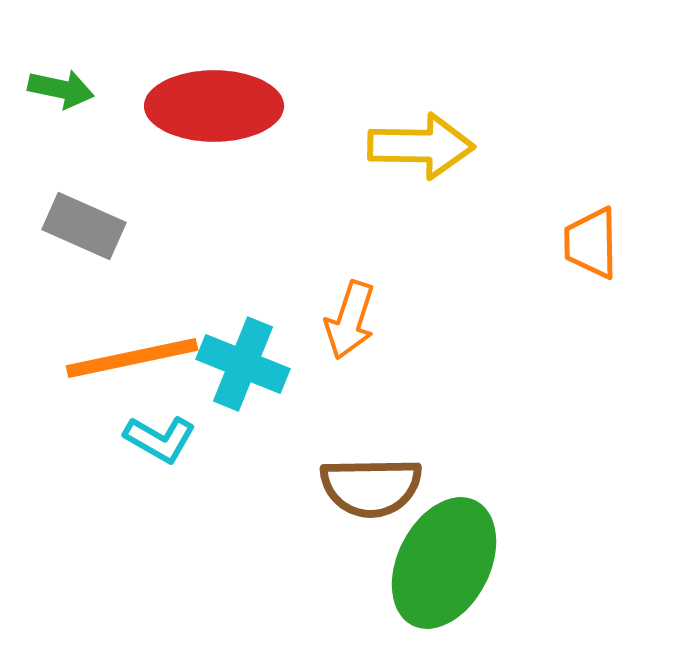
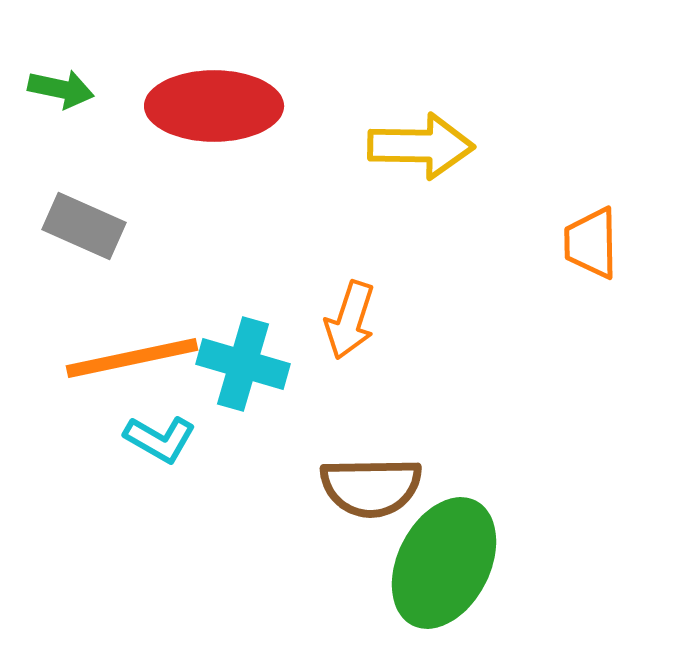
cyan cross: rotated 6 degrees counterclockwise
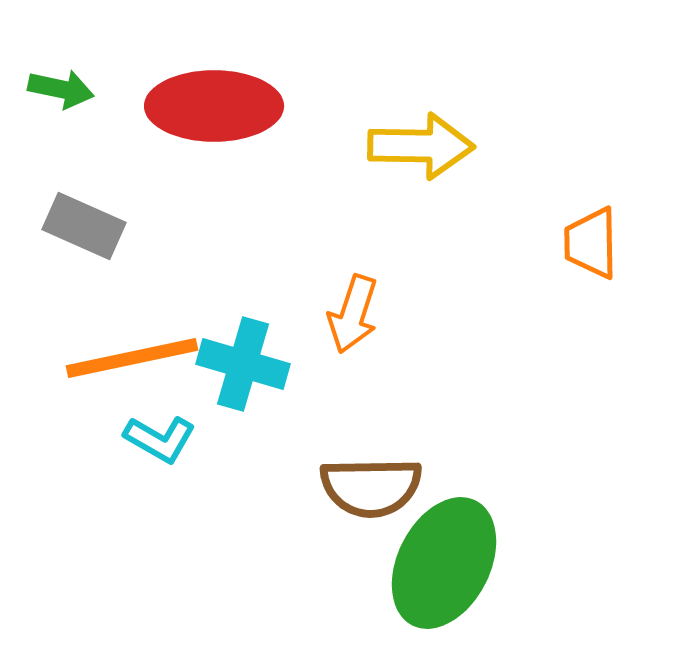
orange arrow: moved 3 px right, 6 px up
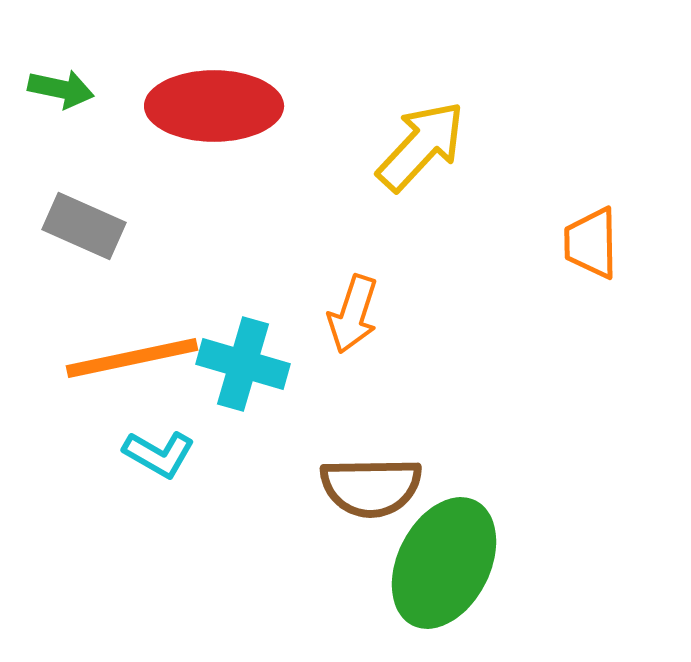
yellow arrow: rotated 48 degrees counterclockwise
cyan L-shape: moved 1 px left, 15 px down
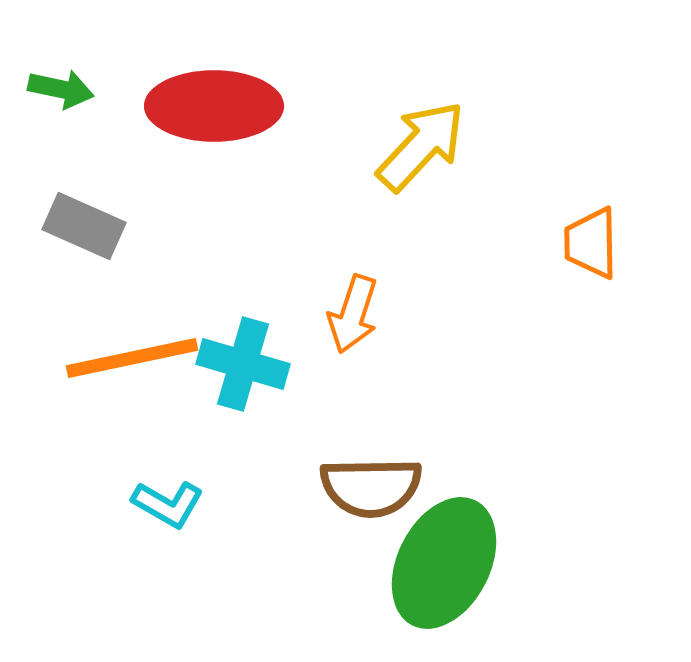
cyan L-shape: moved 9 px right, 50 px down
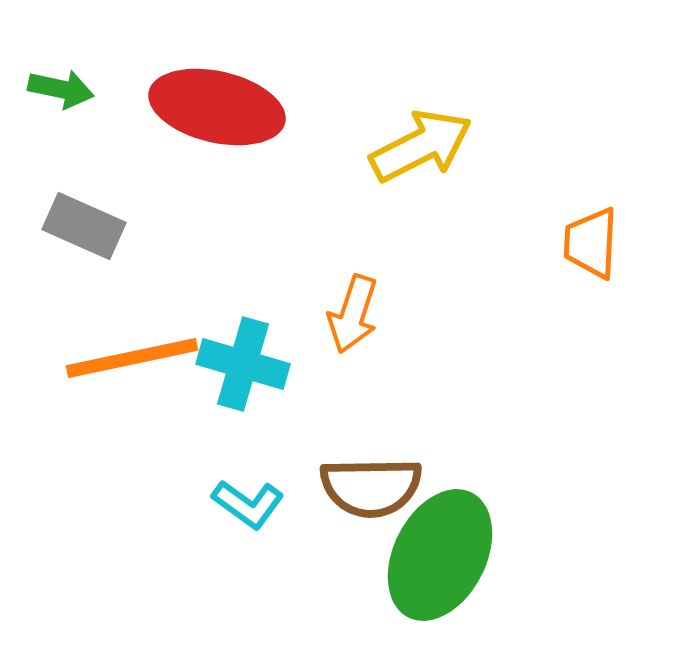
red ellipse: moved 3 px right, 1 px down; rotated 13 degrees clockwise
yellow arrow: rotated 20 degrees clockwise
orange trapezoid: rotated 4 degrees clockwise
cyan L-shape: moved 80 px right; rotated 6 degrees clockwise
green ellipse: moved 4 px left, 8 px up
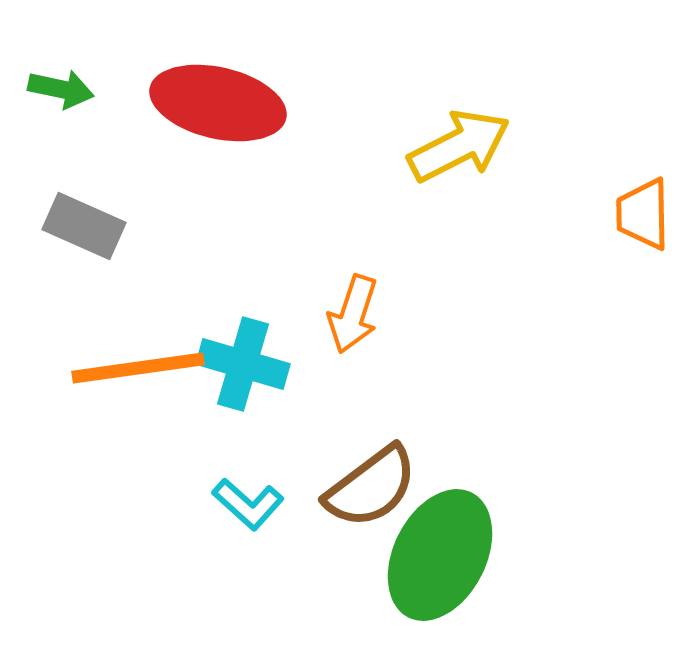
red ellipse: moved 1 px right, 4 px up
yellow arrow: moved 38 px right
orange trapezoid: moved 52 px right, 29 px up; rotated 4 degrees counterclockwise
orange line: moved 6 px right, 10 px down; rotated 4 degrees clockwise
brown semicircle: rotated 36 degrees counterclockwise
cyan L-shape: rotated 6 degrees clockwise
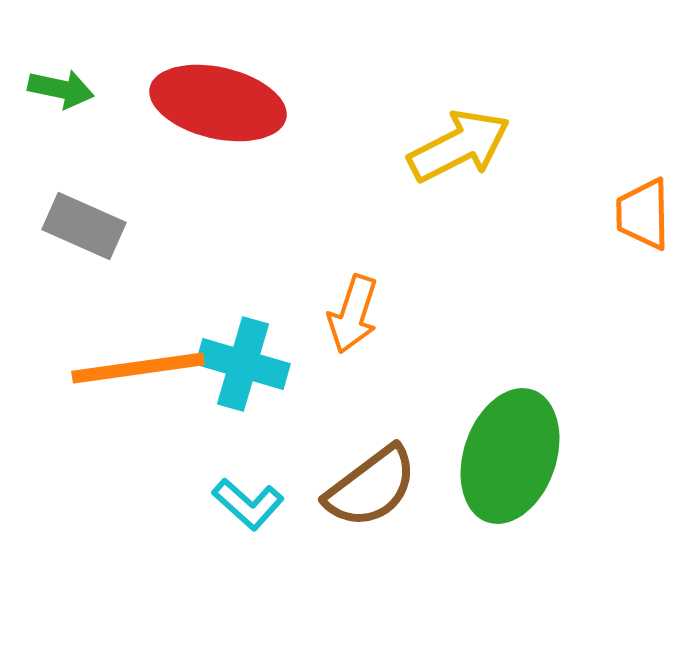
green ellipse: moved 70 px right, 99 px up; rotated 8 degrees counterclockwise
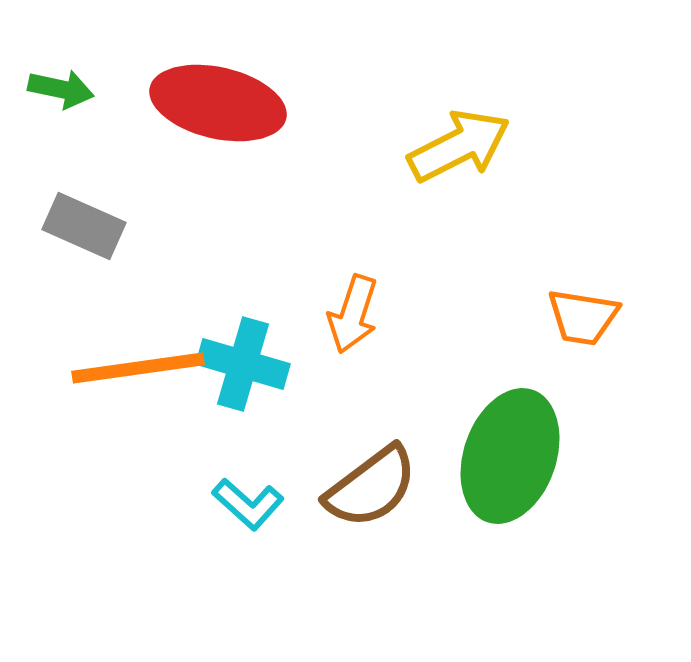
orange trapezoid: moved 60 px left, 103 px down; rotated 80 degrees counterclockwise
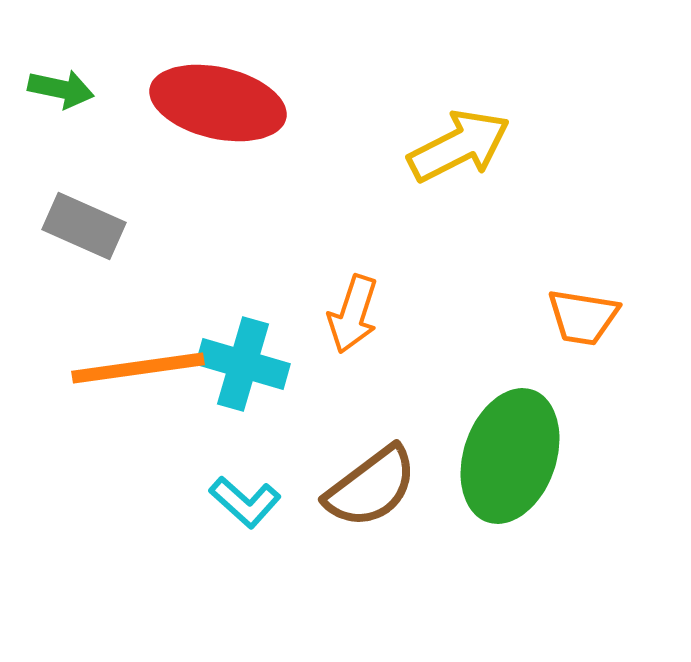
cyan L-shape: moved 3 px left, 2 px up
